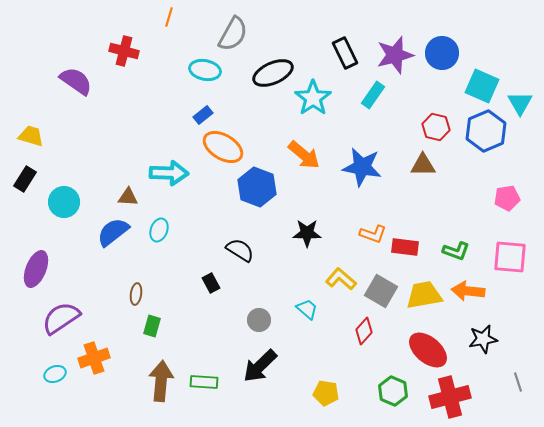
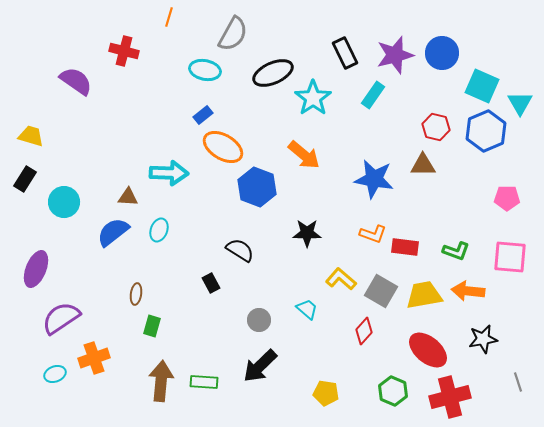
blue star at (362, 167): moved 12 px right, 12 px down
pink pentagon at (507, 198): rotated 10 degrees clockwise
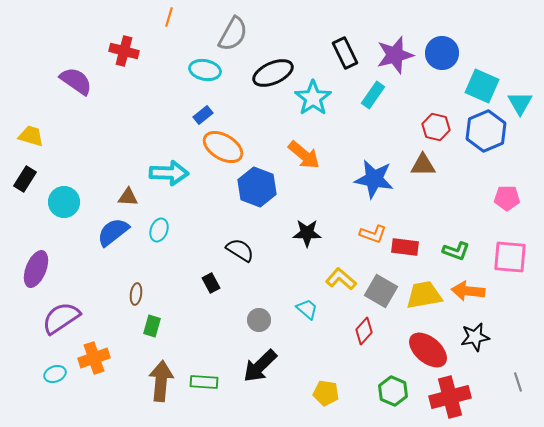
black star at (483, 339): moved 8 px left, 2 px up
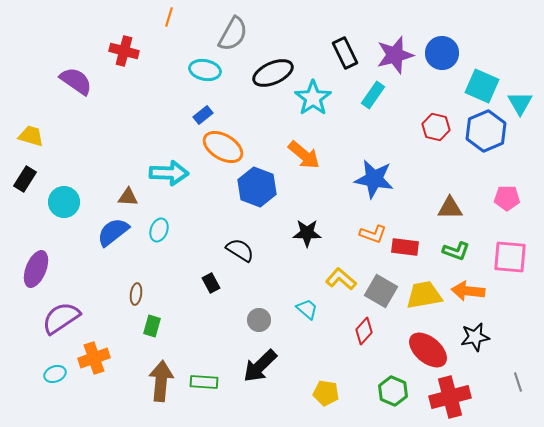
brown triangle at (423, 165): moved 27 px right, 43 px down
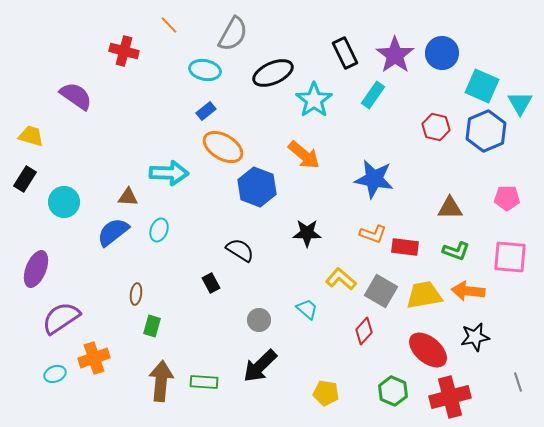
orange line at (169, 17): moved 8 px down; rotated 60 degrees counterclockwise
purple star at (395, 55): rotated 21 degrees counterclockwise
purple semicircle at (76, 81): moved 15 px down
cyan star at (313, 98): moved 1 px right, 2 px down
blue rectangle at (203, 115): moved 3 px right, 4 px up
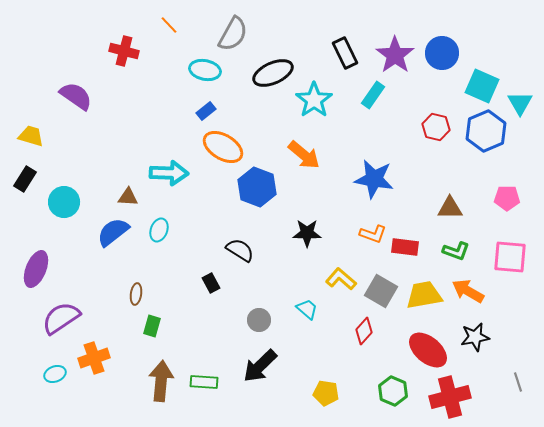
orange arrow at (468, 291): rotated 24 degrees clockwise
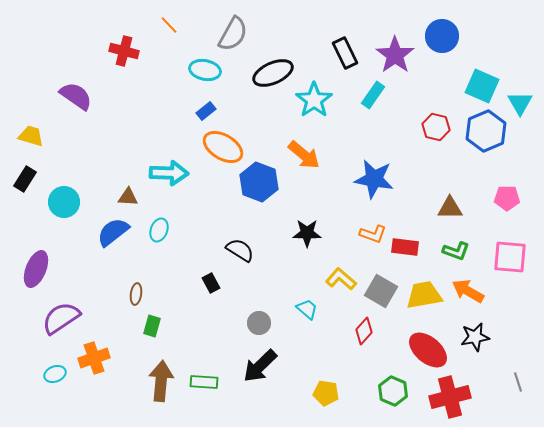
blue circle at (442, 53): moved 17 px up
blue hexagon at (257, 187): moved 2 px right, 5 px up
gray circle at (259, 320): moved 3 px down
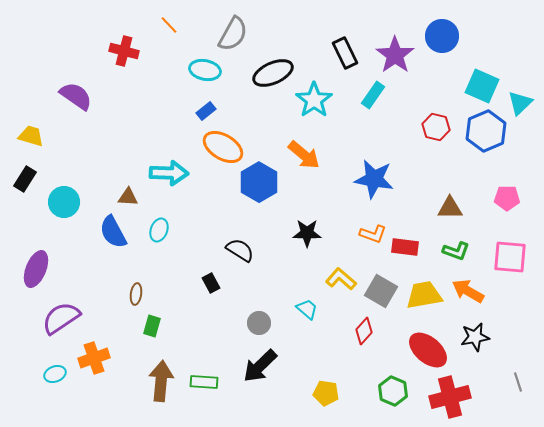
cyan triangle at (520, 103): rotated 16 degrees clockwise
blue hexagon at (259, 182): rotated 9 degrees clockwise
blue semicircle at (113, 232): rotated 80 degrees counterclockwise
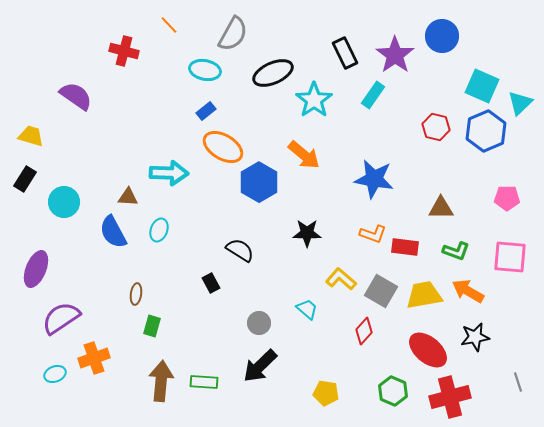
brown triangle at (450, 208): moved 9 px left
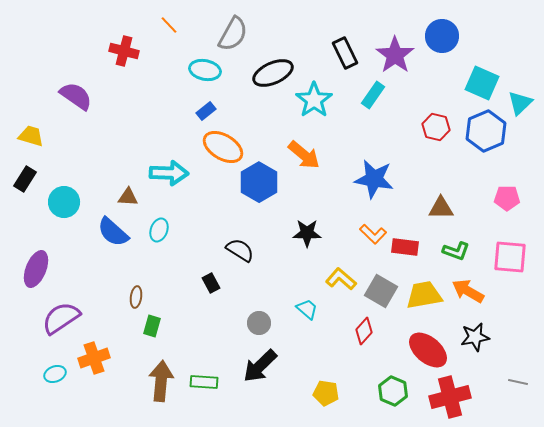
cyan square at (482, 86): moved 3 px up
blue semicircle at (113, 232): rotated 20 degrees counterclockwise
orange L-shape at (373, 234): rotated 24 degrees clockwise
brown ellipse at (136, 294): moved 3 px down
gray line at (518, 382): rotated 60 degrees counterclockwise
